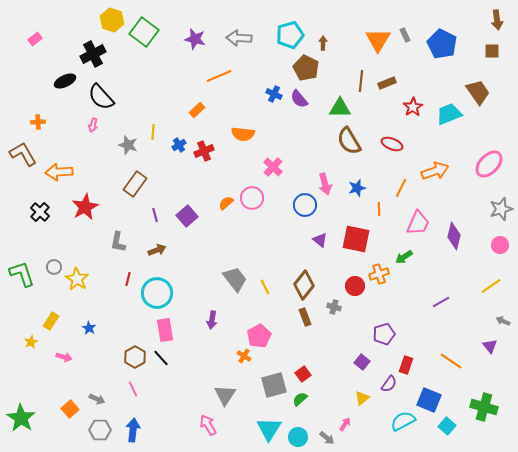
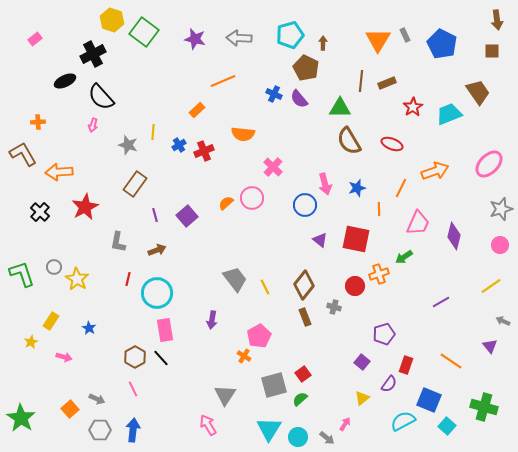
orange line at (219, 76): moved 4 px right, 5 px down
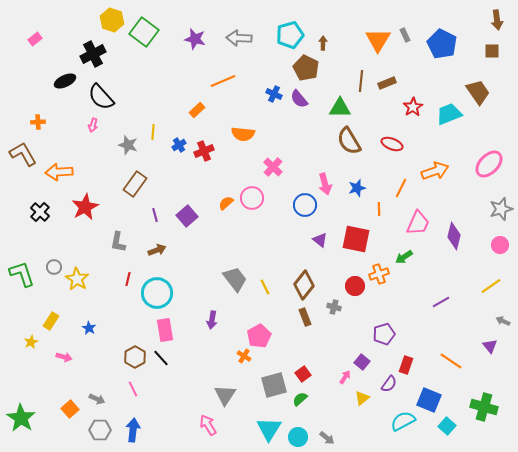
pink arrow at (345, 424): moved 47 px up
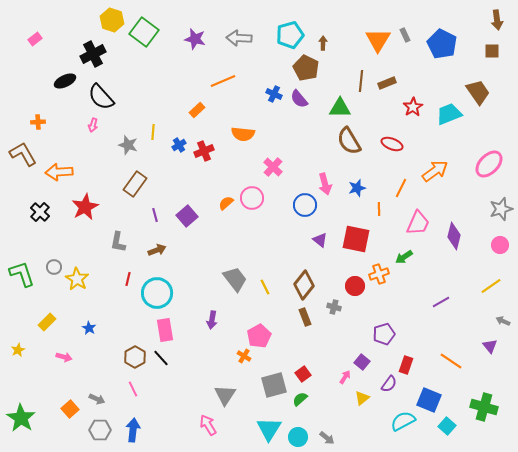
orange arrow at (435, 171): rotated 16 degrees counterclockwise
yellow rectangle at (51, 321): moved 4 px left, 1 px down; rotated 12 degrees clockwise
yellow star at (31, 342): moved 13 px left, 8 px down
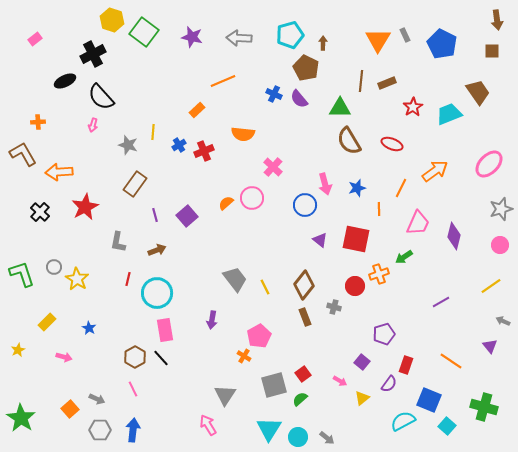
purple star at (195, 39): moved 3 px left, 2 px up
pink arrow at (345, 377): moved 5 px left, 4 px down; rotated 88 degrees clockwise
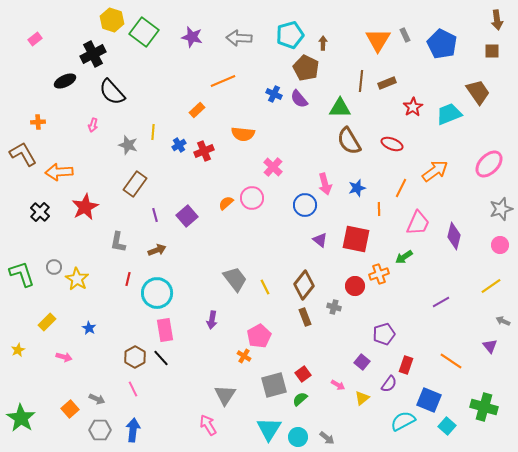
black semicircle at (101, 97): moved 11 px right, 5 px up
pink arrow at (340, 381): moved 2 px left, 4 px down
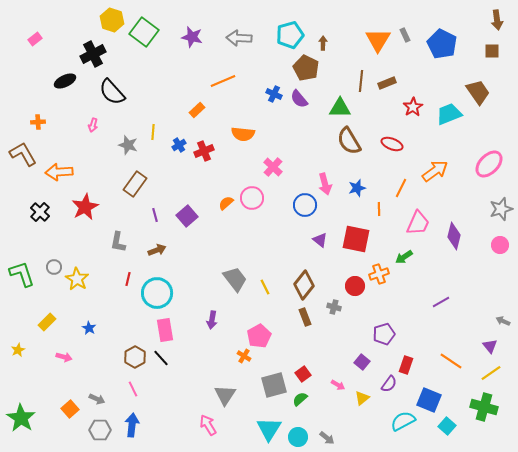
yellow line at (491, 286): moved 87 px down
blue arrow at (133, 430): moved 1 px left, 5 px up
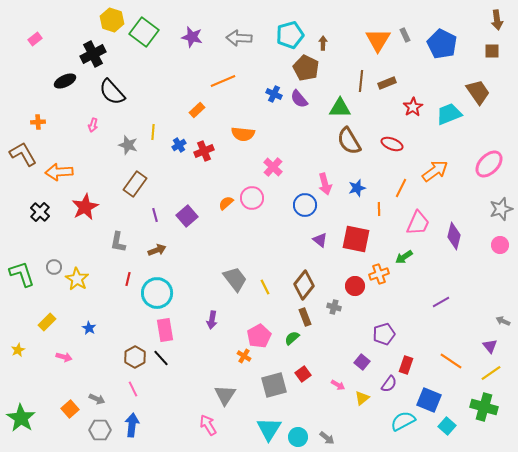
green semicircle at (300, 399): moved 8 px left, 61 px up
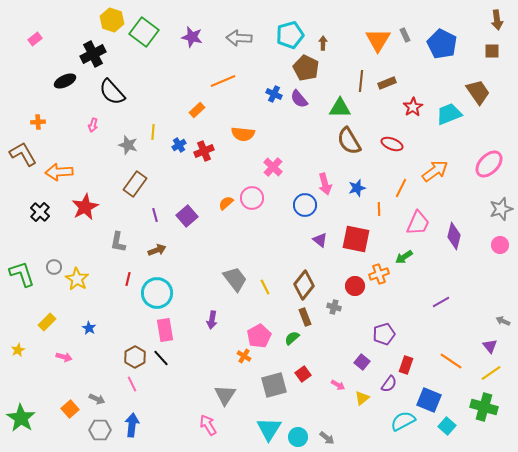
pink line at (133, 389): moved 1 px left, 5 px up
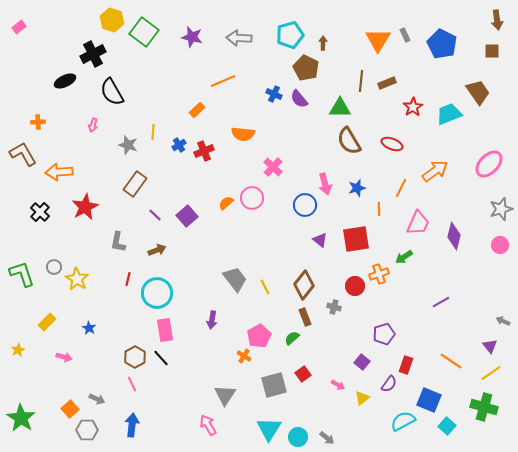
pink rectangle at (35, 39): moved 16 px left, 12 px up
black semicircle at (112, 92): rotated 12 degrees clockwise
purple line at (155, 215): rotated 32 degrees counterclockwise
red square at (356, 239): rotated 20 degrees counterclockwise
gray hexagon at (100, 430): moved 13 px left
